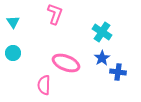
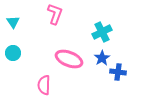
cyan cross: rotated 30 degrees clockwise
pink ellipse: moved 3 px right, 4 px up
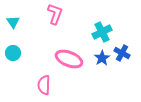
blue cross: moved 4 px right, 19 px up; rotated 21 degrees clockwise
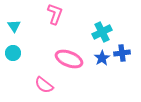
cyan triangle: moved 1 px right, 4 px down
blue cross: rotated 35 degrees counterclockwise
pink semicircle: rotated 54 degrees counterclockwise
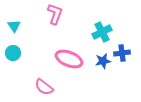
blue star: moved 1 px right, 3 px down; rotated 21 degrees clockwise
pink semicircle: moved 2 px down
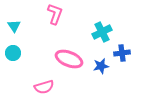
blue star: moved 2 px left, 5 px down
pink semicircle: rotated 54 degrees counterclockwise
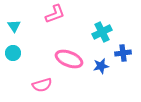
pink L-shape: rotated 50 degrees clockwise
blue cross: moved 1 px right
pink semicircle: moved 2 px left, 2 px up
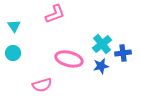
cyan cross: moved 12 px down; rotated 12 degrees counterclockwise
pink ellipse: rotated 8 degrees counterclockwise
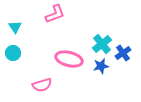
cyan triangle: moved 1 px right, 1 px down
blue cross: rotated 28 degrees counterclockwise
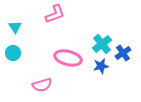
pink ellipse: moved 1 px left, 1 px up
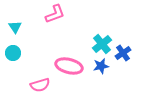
pink ellipse: moved 1 px right, 8 px down
pink semicircle: moved 2 px left
